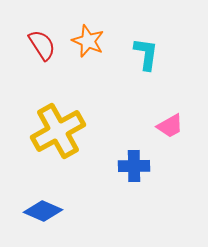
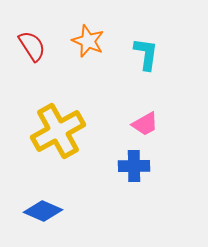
red semicircle: moved 10 px left, 1 px down
pink trapezoid: moved 25 px left, 2 px up
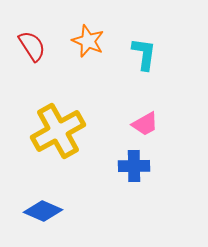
cyan L-shape: moved 2 px left
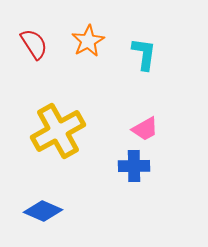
orange star: rotated 20 degrees clockwise
red semicircle: moved 2 px right, 2 px up
pink trapezoid: moved 5 px down
